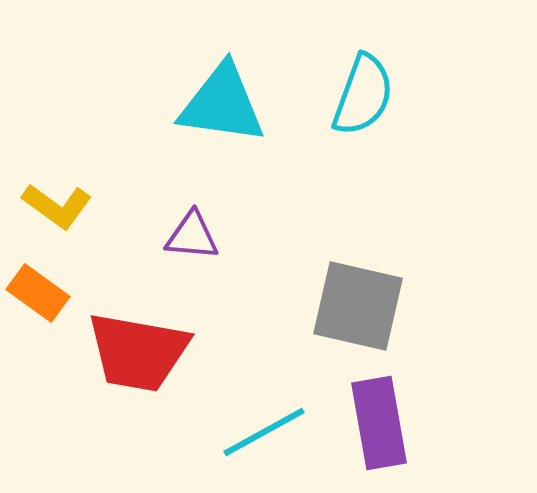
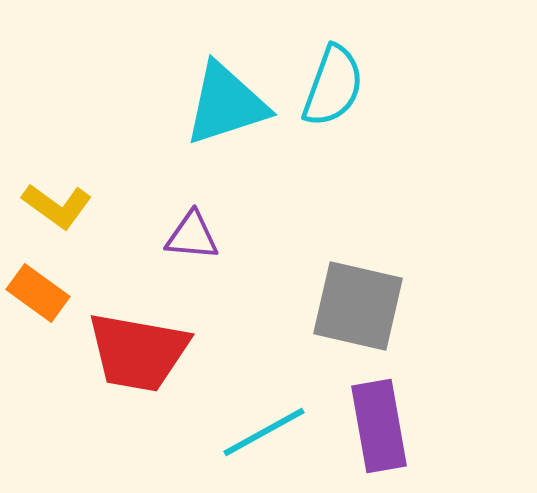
cyan semicircle: moved 30 px left, 9 px up
cyan triangle: moved 4 px right; rotated 26 degrees counterclockwise
purple rectangle: moved 3 px down
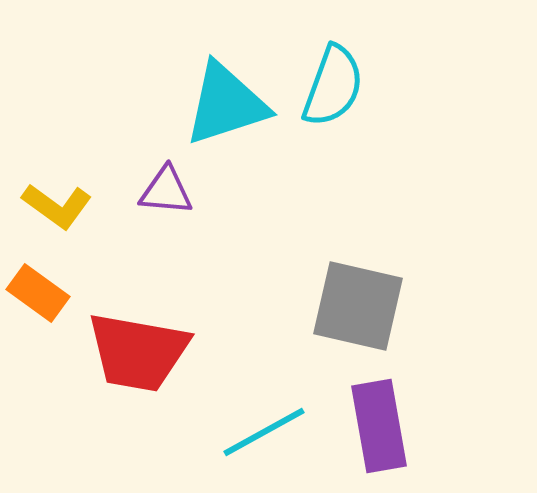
purple triangle: moved 26 px left, 45 px up
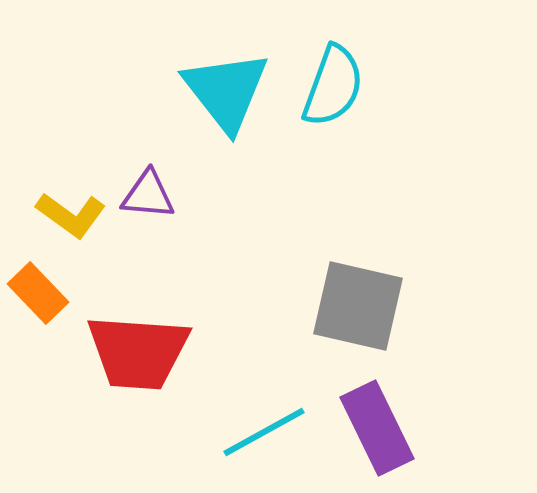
cyan triangle: moved 13 px up; rotated 50 degrees counterclockwise
purple triangle: moved 18 px left, 4 px down
yellow L-shape: moved 14 px right, 9 px down
orange rectangle: rotated 10 degrees clockwise
red trapezoid: rotated 6 degrees counterclockwise
purple rectangle: moved 2 px left, 2 px down; rotated 16 degrees counterclockwise
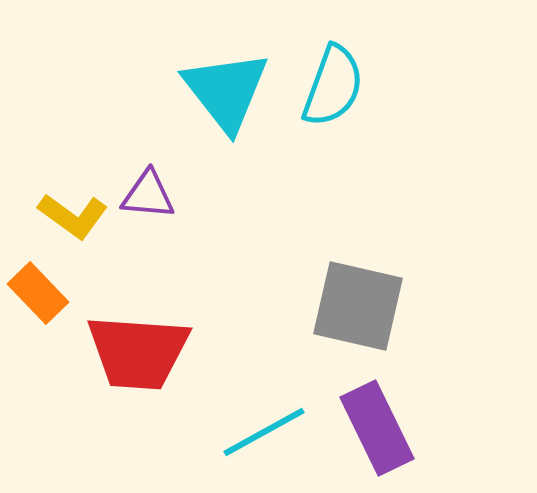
yellow L-shape: moved 2 px right, 1 px down
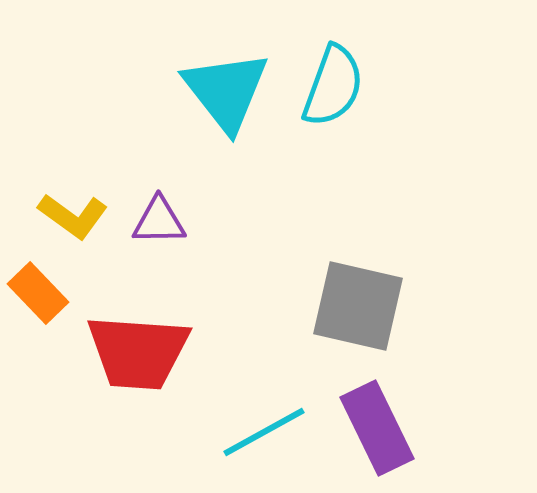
purple triangle: moved 11 px right, 26 px down; rotated 6 degrees counterclockwise
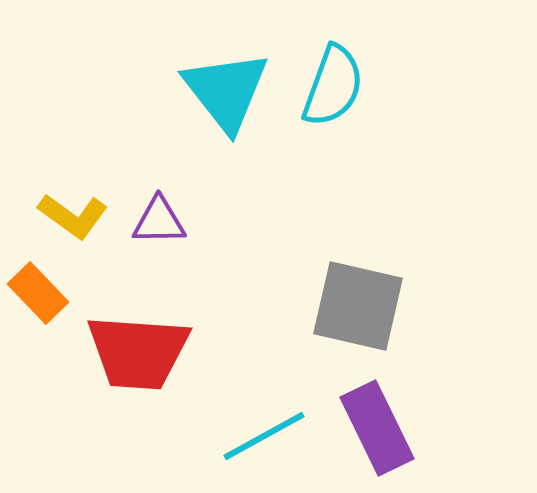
cyan line: moved 4 px down
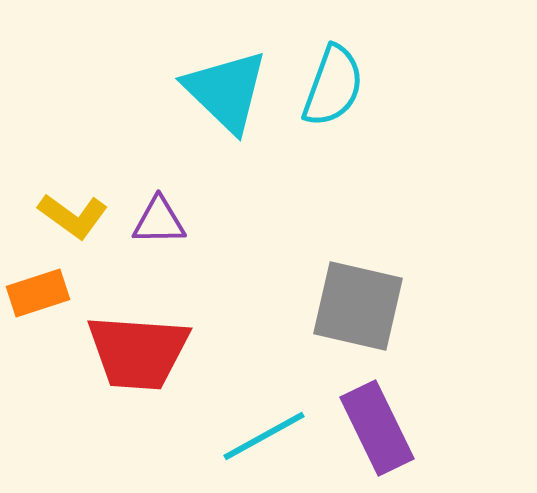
cyan triangle: rotated 8 degrees counterclockwise
orange rectangle: rotated 64 degrees counterclockwise
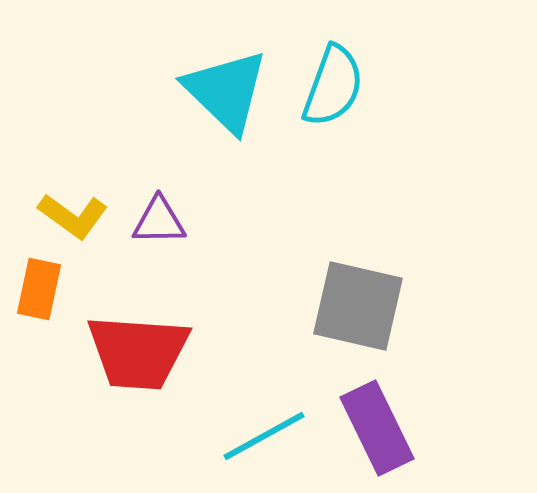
orange rectangle: moved 1 px right, 4 px up; rotated 60 degrees counterclockwise
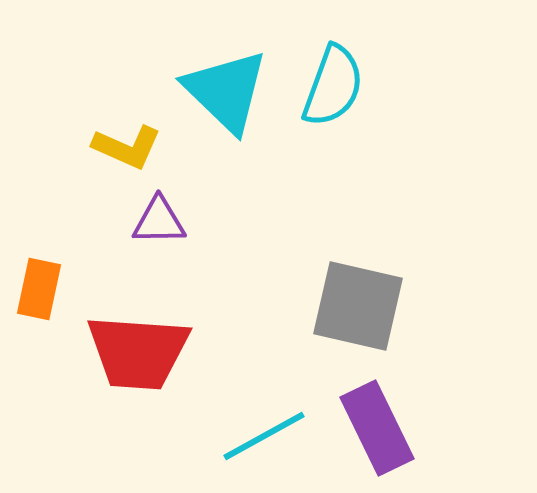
yellow L-shape: moved 54 px right, 69 px up; rotated 12 degrees counterclockwise
